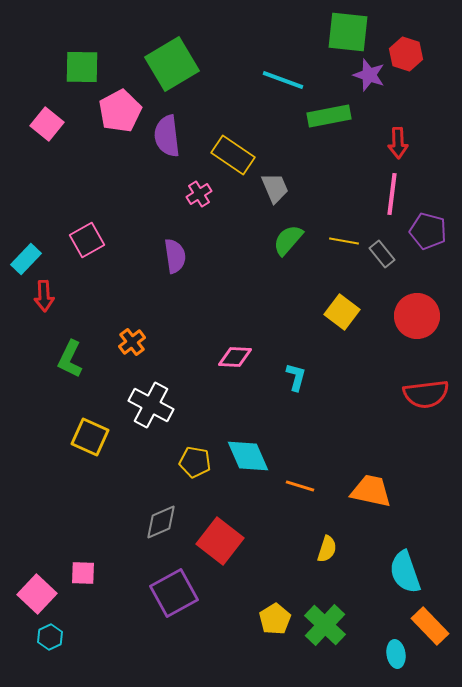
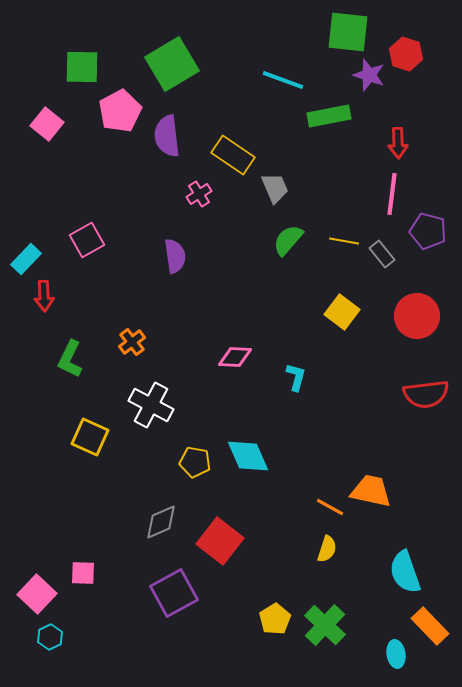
orange line at (300, 486): moved 30 px right, 21 px down; rotated 12 degrees clockwise
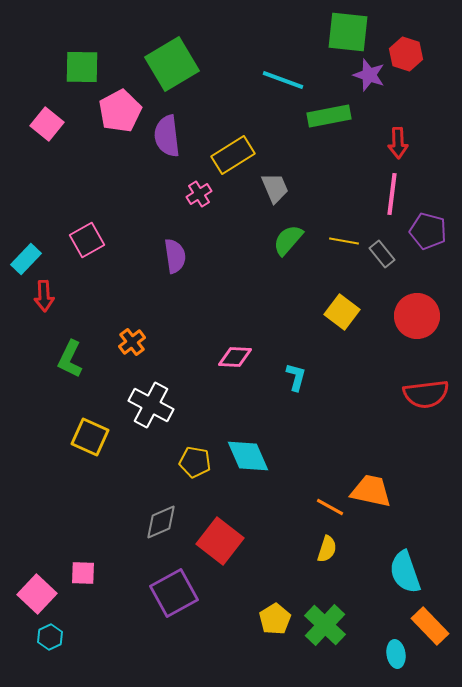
yellow rectangle at (233, 155): rotated 66 degrees counterclockwise
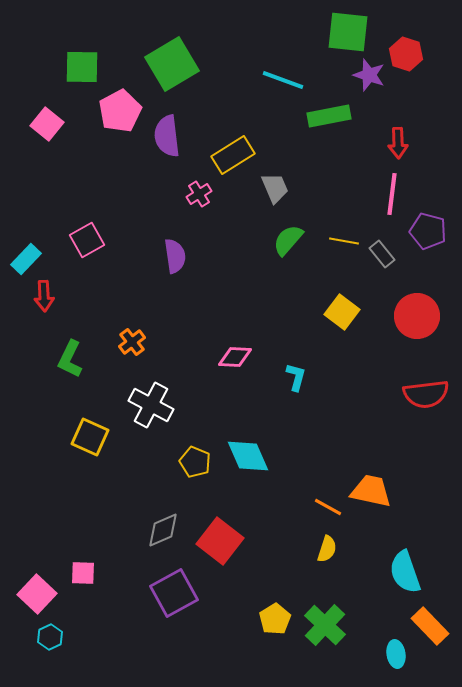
yellow pentagon at (195, 462): rotated 12 degrees clockwise
orange line at (330, 507): moved 2 px left
gray diamond at (161, 522): moved 2 px right, 8 px down
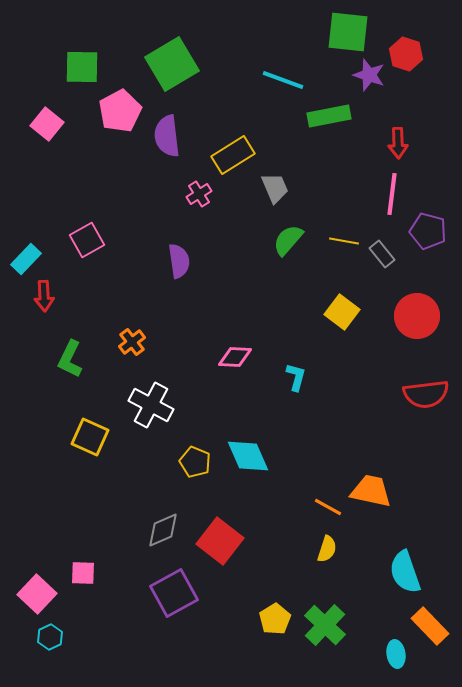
purple semicircle at (175, 256): moved 4 px right, 5 px down
